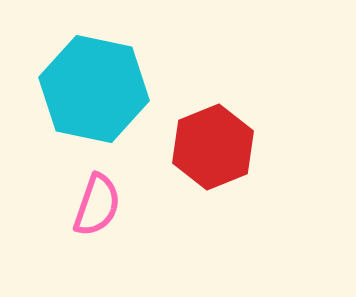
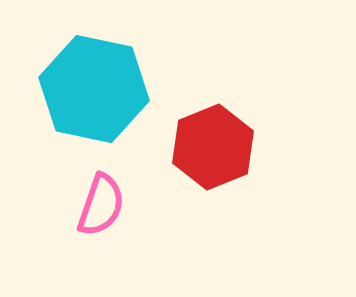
pink semicircle: moved 4 px right
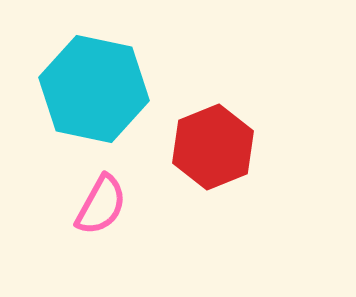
pink semicircle: rotated 10 degrees clockwise
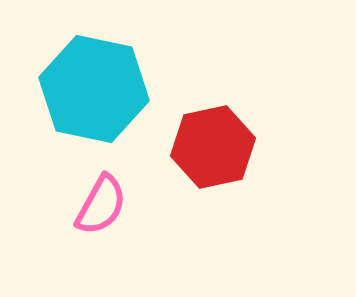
red hexagon: rotated 10 degrees clockwise
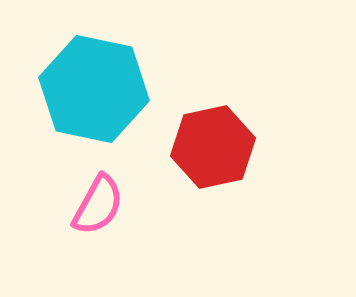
pink semicircle: moved 3 px left
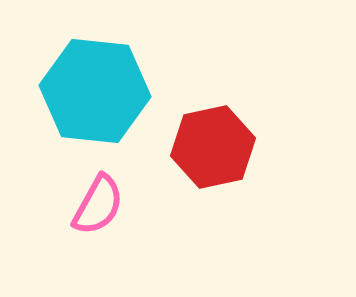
cyan hexagon: moved 1 px right, 2 px down; rotated 6 degrees counterclockwise
